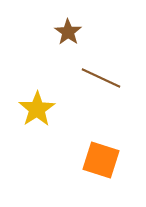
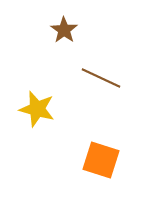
brown star: moved 4 px left, 2 px up
yellow star: rotated 24 degrees counterclockwise
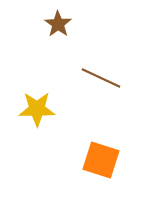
brown star: moved 6 px left, 6 px up
yellow star: rotated 15 degrees counterclockwise
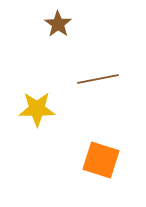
brown line: moved 3 px left, 1 px down; rotated 36 degrees counterclockwise
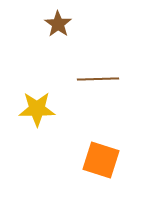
brown line: rotated 9 degrees clockwise
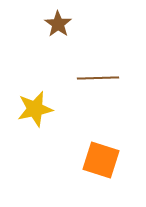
brown line: moved 1 px up
yellow star: moved 2 px left; rotated 12 degrees counterclockwise
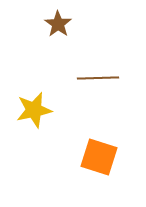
yellow star: moved 1 px left, 1 px down
orange square: moved 2 px left, 3 px up
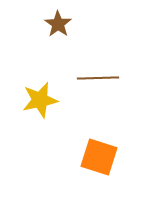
yellow star: moved 6 px right, 10 px up
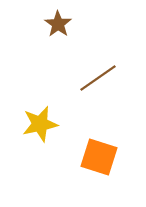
brown line: rotated 33 degrees counterclockwise
yellow star: moved 24 px down
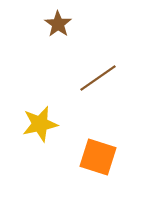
orange square: moved 1 px left
